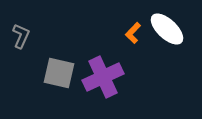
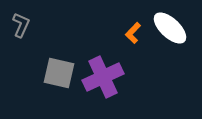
white ellipse: moved 3 px right, 1 px up
gray L-shape: moved 11 px up
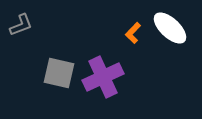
gray L-shape: rotated 45 degrees clockwise
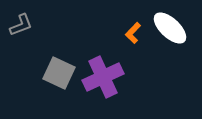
gray square: rotated 12 degrees clockwise
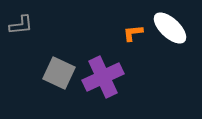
gray L-shape: rotated 15 degrees clockwise
orange L-shape: rotated 40 degrees clockwise
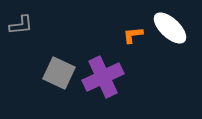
orange L-shape: moved 2 px down
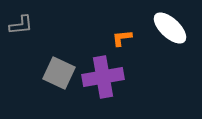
orange L-shape: moved 11 px left, 3 px down
purple cross: rotated 15 degrees clockwise
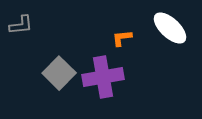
gray square: rotated 20 degrees clockwise
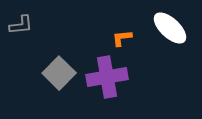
purple cross: moved 4 px right
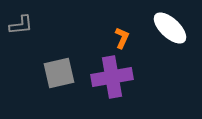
orange L-shape: rotated 120 degrees clockwise
gray square: rotated 32 degrees clockwise
purple cross: moved 5 px right
